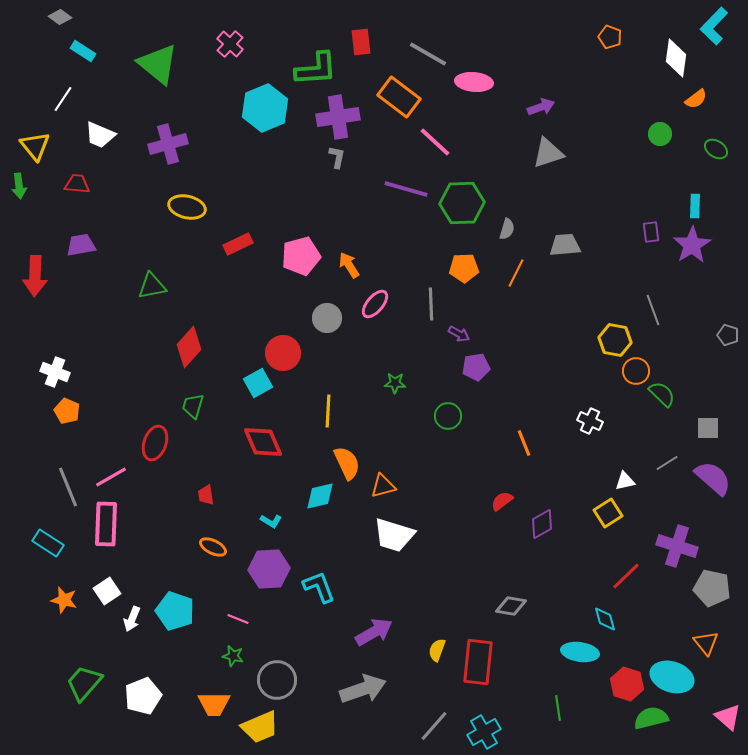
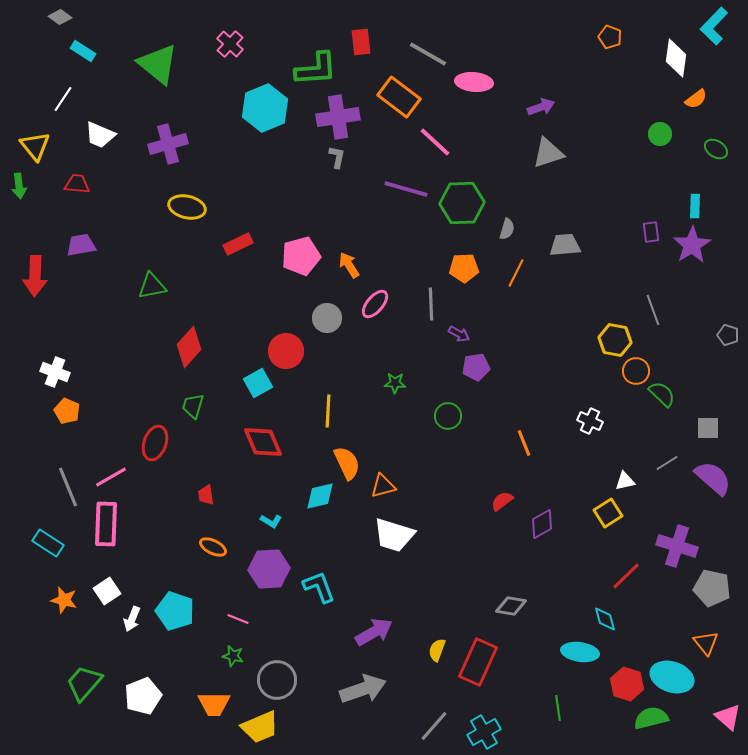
red circle at (283, 353): moved 3 px right, 2 px up
red rectangle at (478, 662): rotated 18 degrees clockwise
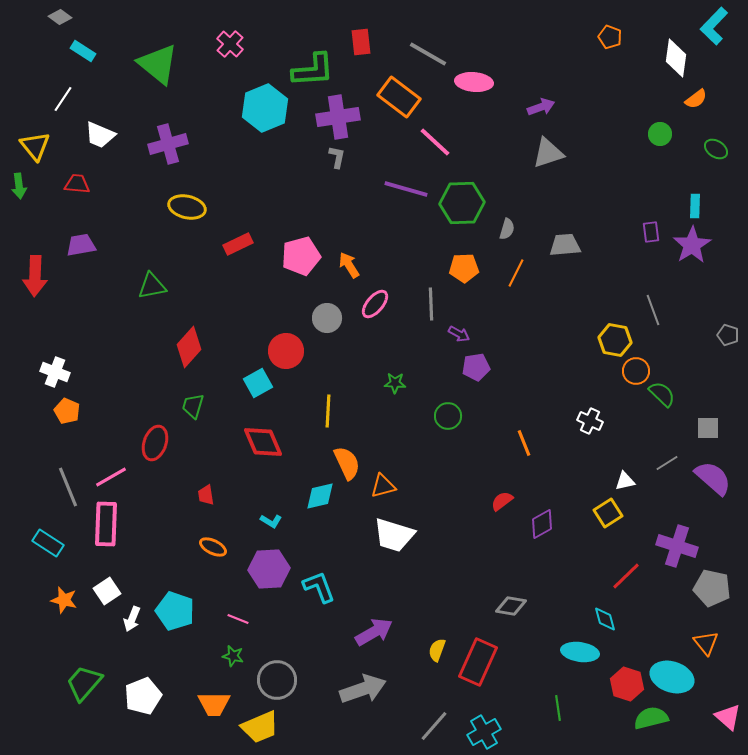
green L-shape at (316, 69): moved 3 px left, 1 px down
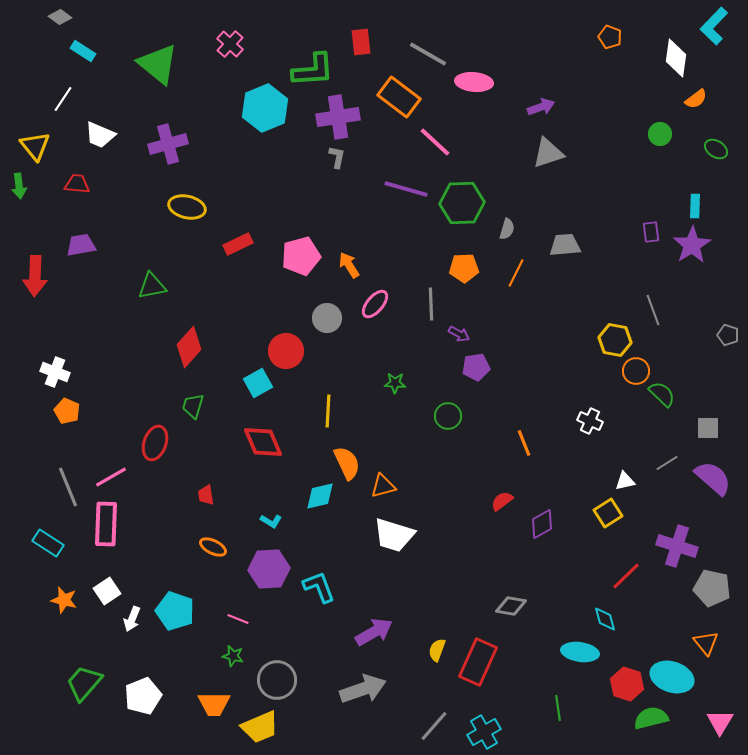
pink triangle at (728, 717): moved 8 px left, 5 px down; rotated 20 degrees clockwise
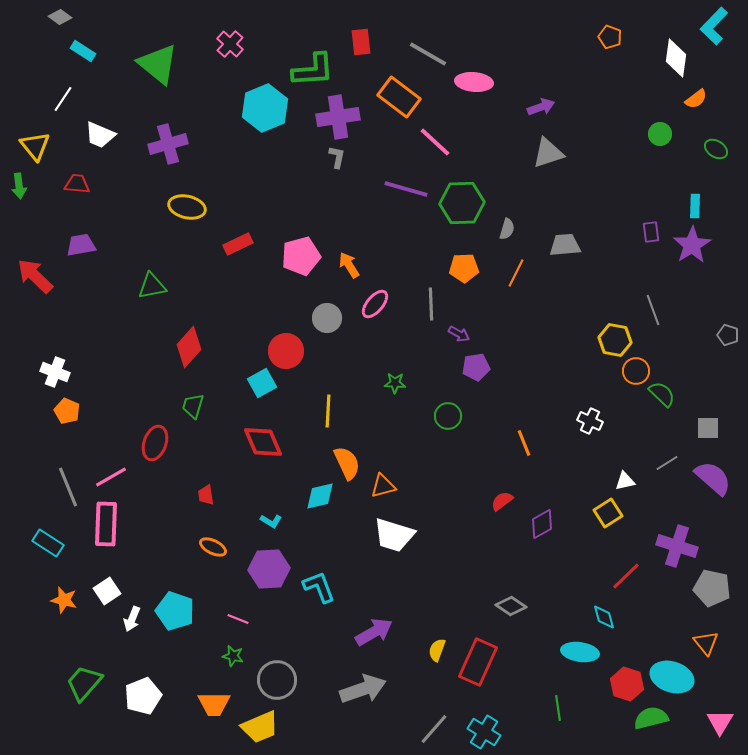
red arrow at (35, 276): rotated 132 degrees clockwise
cyan square at (258, 383): moved 4 px right
gray diamond at (511, 606): rotated 24 degrees clockwise
cyan diamond at (605, 619): moved 1 px left, 2 px up
gray line at (434, 726): moved 3 px down
cyan cross at (484, 732): rotated 28 degrees counterclockwise
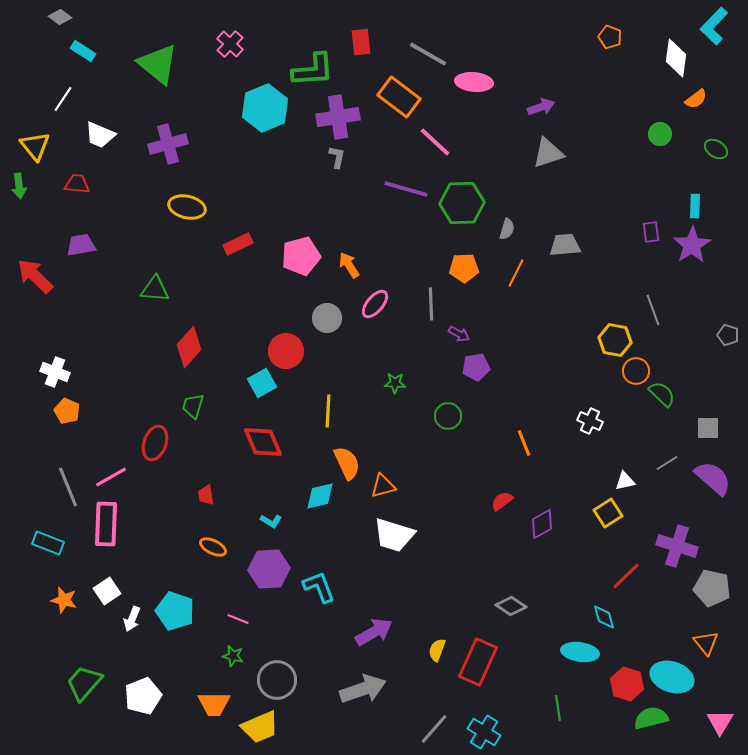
green triangle at (152, 286): moved 3 px right, 3 px down; rotated 16 degrees clockwise
cyan rectangle at (48, 543): rotated 12 degrees counterclockwise
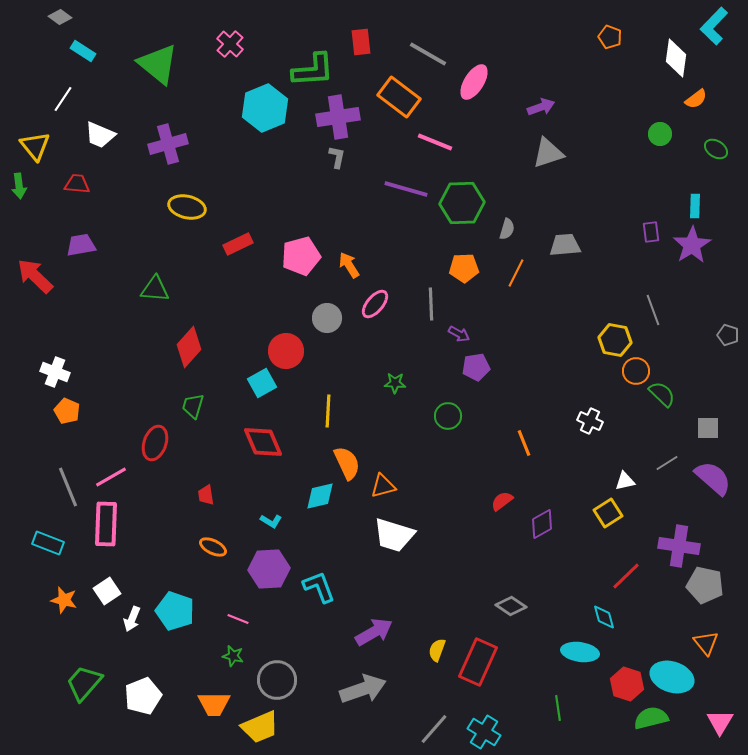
pink ellipse at (474, 82): rotated 63 degrees counterclockwise
pink line at (435, 142): rotated 21 degrees counterclockwise
purple cross at (677, 546): moved 2 px right; rotated 9 degrees counterclockwise
gray pentagon at (712, 588): moved 7 px left, 3 px up
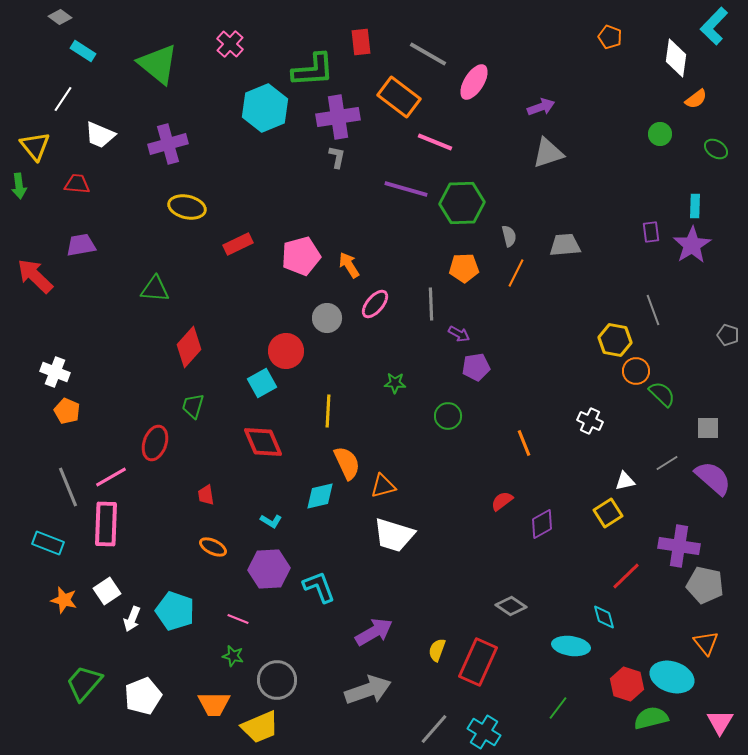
gray semicircle at (507, 229): moved 2 px right, 7 px down; rotated 30 degrees counterclockwise
cyan ellipse at (580, 652): moved 9 px left, 6 px up
gray arrow at (363, 689): moved 5 px right, 1 px down
green line at (558, 708): rotated 45 degrees clockwise
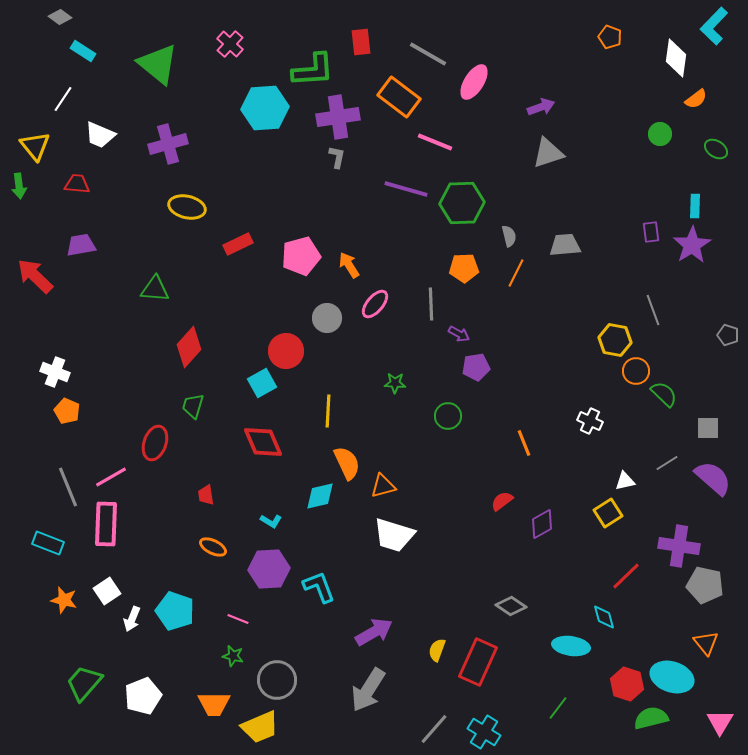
cyan hexagon at (265, 108): rotated 18 degrees clockwise
green semicircle at (662, 394): moved 2 px right
gray arrow at (368, 690): rotated 141 degrees clockwise
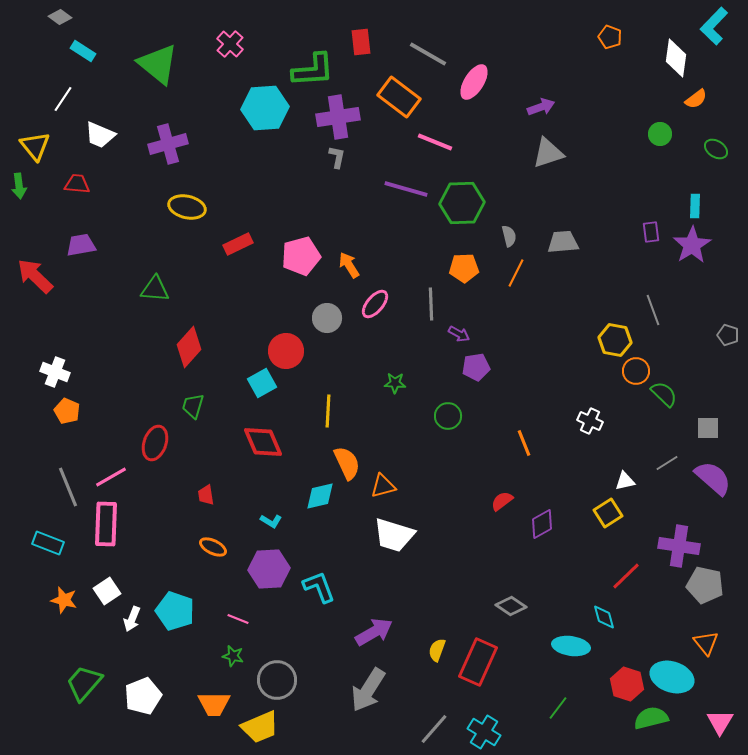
gray trapezoid at (565, 245): moved 2 px left, 3 px up
